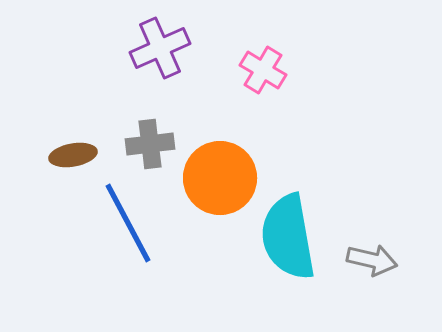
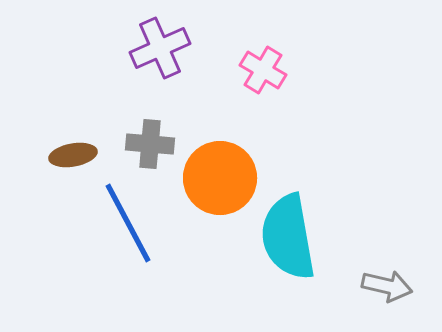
gray cross: rotated 12 degrees clockwise
gray arrow: moved 15 px right, 26 px down
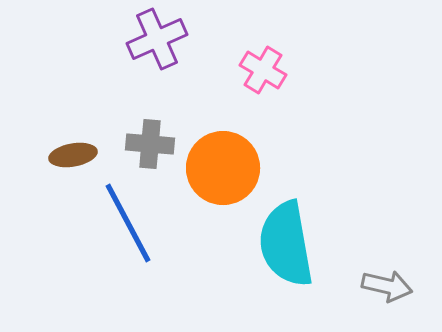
purple cross: moved 3 px left, 9 px up
orange circle: moved 3 px right, 10 px up
cyan semicircle: moved 2 px left, 7 px down
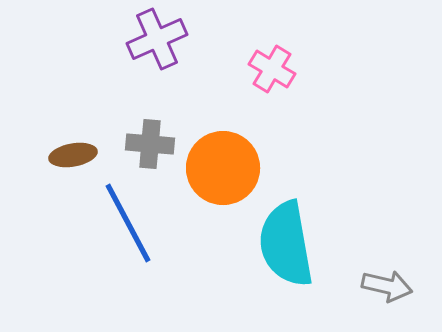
pink cross: moved 9 px right, 1 px up
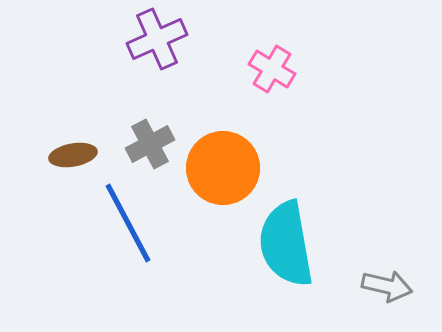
gray cross: rotated 33 degrees counterclockwise
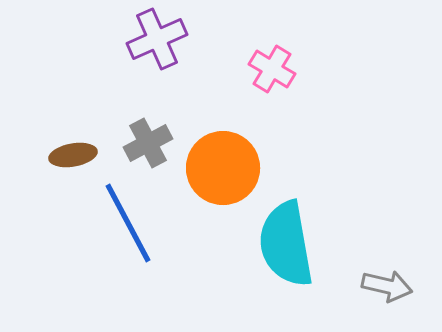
gray cross: moved 2 px left, 1 px up
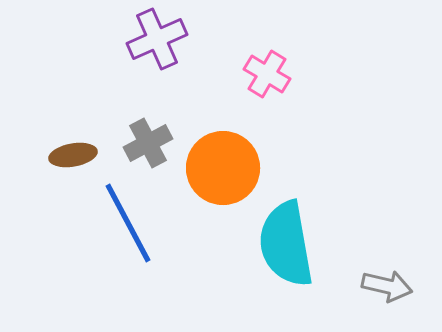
pink cross: moved 5 px left, 5 px down
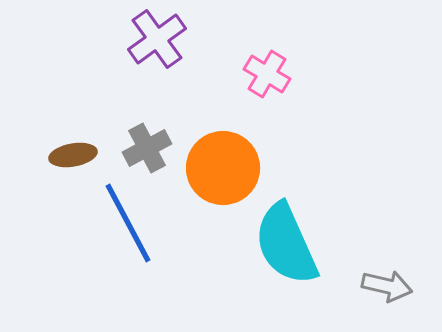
purple cross: rotated 12 degrees counterclockwise
gray cross: moved 1 px left, 5 px down
cyan semicircle: rotated 14 degrees counterclockwise
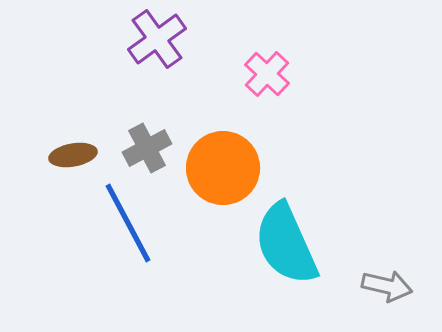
pink cross: rotated 12 degrees clockwise
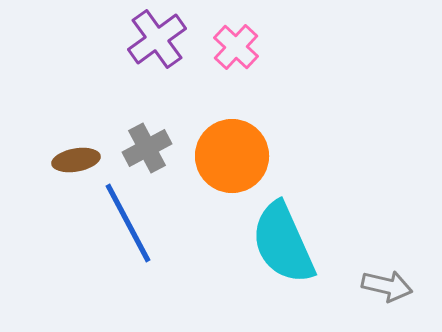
pink cross: moved 31 px left, 27 px up
brown ellipse: moved 3 px right, 5 px down
orange circle: moved 9 px right, 12 px up
cyan semicircle: moved 3 px left, 1 px up
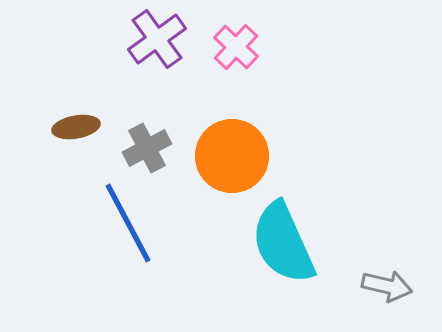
brown ellipse: moved 33 px up
